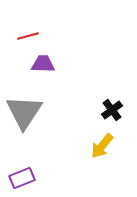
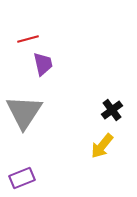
red line: moved 3 px down
purple trapezoid: rotated 75 degrees clockwise
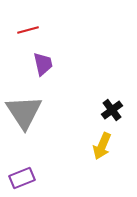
red line: moved 9 px up
gray triangle: rotated 6 degrees counterclockwise
yellow arrow: rotated 16 degrees counterclockwise
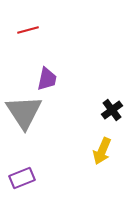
purple trapezoid: moved 4 px right, 15 px down; rotated 25 degrees clockwise
yellow arrow: moved 5 px down
